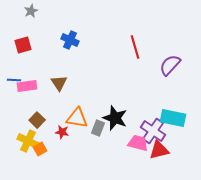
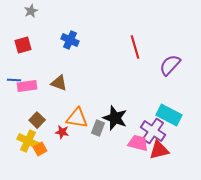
brown triangle: rotated 36 degrees counterclockwise
cyan rectangle: moved 4 px left, 3 px up; rotated 15 degrees clockwise
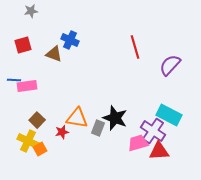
gray star: rotated 16 degrees clockwise
brown triangle: moved 5 px left, 29 px up
red star: rotated 24 degrees counterclockwise
pink trapezoid: rotated 30 degrees counterclockwise
red triangle: moved 1 px down; rotated 10 degrees clockwise
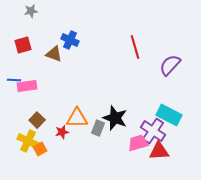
orange triangle: rotated 10 degrees counterclockwise
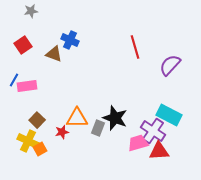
red square: rotated 18 degrees counterclockwise
blue line: rotated 64 degrees counterclockwise
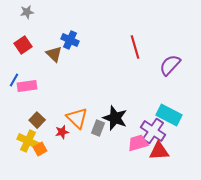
gray star: moved 4 px left, 1 px down
brown triangle: rotated 24 degrees clockwise
orange triangle: rotated 45 degrees clockwise
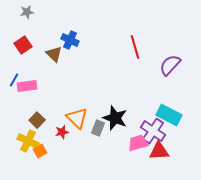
orange square: moved 2 px down
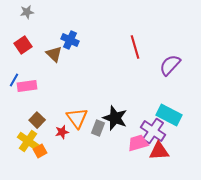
orange triangle: rotated 10 degrees clockwise
yellow cross: rotated 10 degrees clockwise
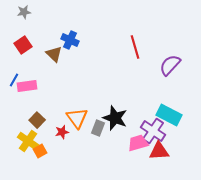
gray star: moved 3 px left
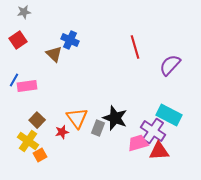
red square: moved 5 px left, 5 px up
orange square: moved 4 px down
